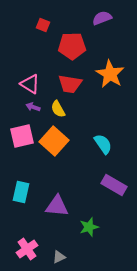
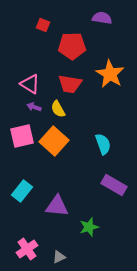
purple semicircle: rotated 30 degrees clockwise
purple arrow: moved 1 px right
cyan semicircle: rotated 15 degrees clockwise
cyan rectangle: moved 1 px right, 1 px up; rotated 25 degrees clockwise
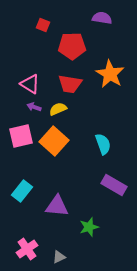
yellow semicircle: rotated 96 degrees clockwise
pink square: moved 1 px left
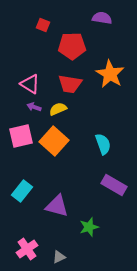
purple triangle: rotated 10 degrees clockwise
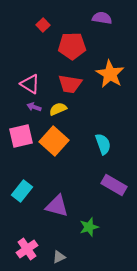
red square: rotated 24 degrees clockwise
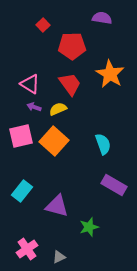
red trapezoid: rotated 135 degrees counterclockwise
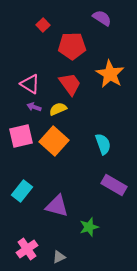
purple semicircle: rotated 24 degrees clockwise
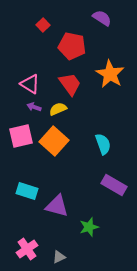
red pentagon: rotated 12 degrees clockwise
cyan rectangle: moved 5 px right; rotated 70 degrees clockwise
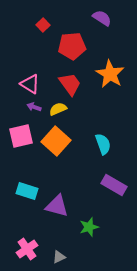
red pentagon: rotated 16 degrees counterclockwise
orange square: moved 2 px right
